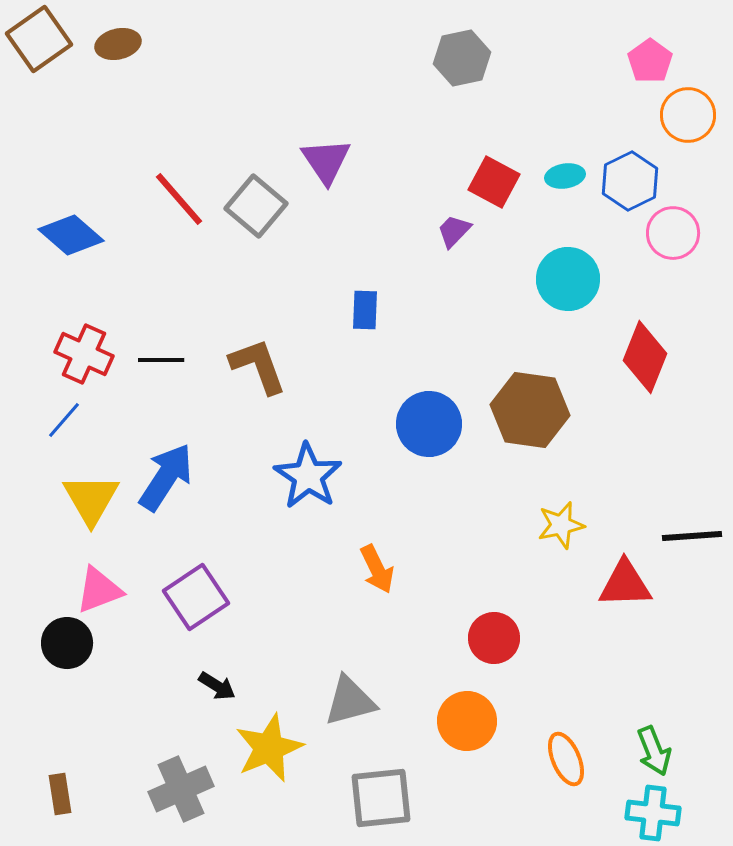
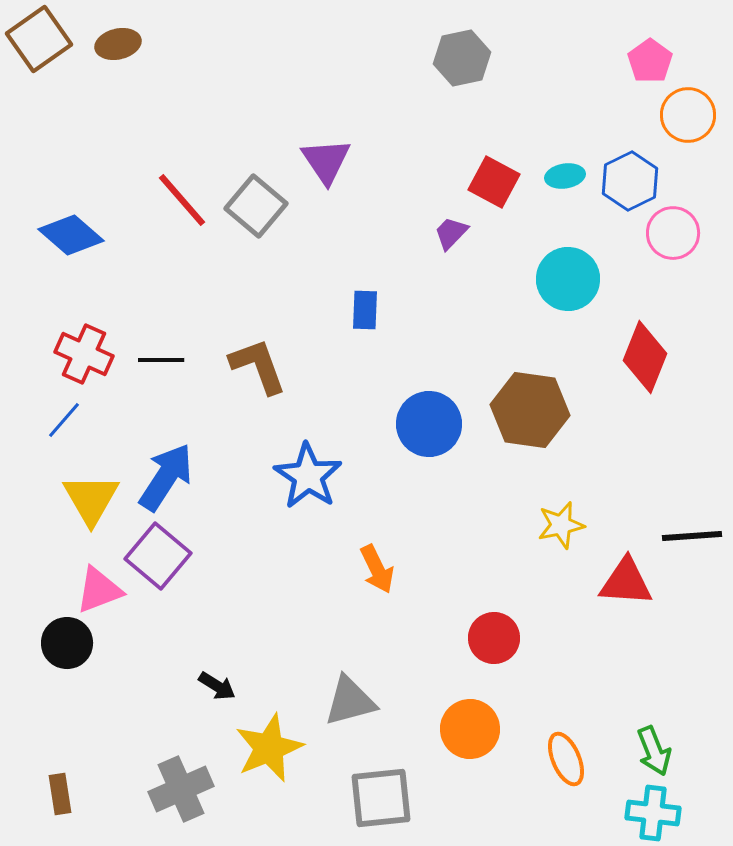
red line at (179, 199): moved 3 px right, 1 px down
purple trapezoid at (454, 231): moved 3 px left, 2 px down
red triangle at (625, 584): moved 1 px right, 2 px up; rotated 6 degrees clockwise
purple square at (196, 597): moved 38 px left, 41 px up; rotated 16 degrees counterclockwise
orange circle at (467, 721): moved 3 px right, 8 px down
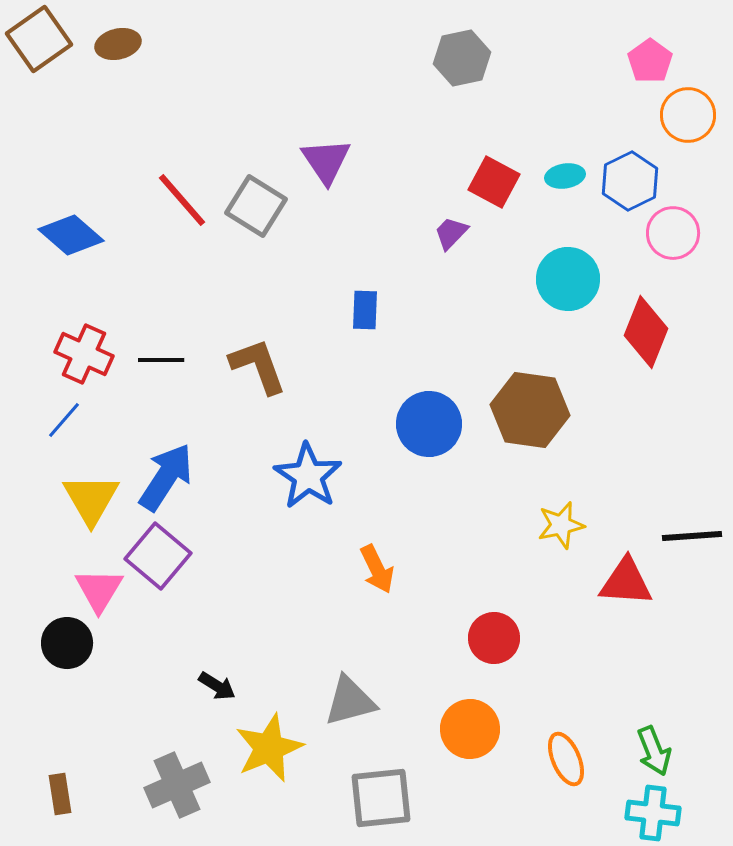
gray square at (256, 206): rotated 8 degrees counterclockwise
red diamond at (645, 357): moved 1 px right, 25 px up
pink triangle at (99, 590): rotated 38 degrees counterclockwise
gray cross at (181, 789): moved 4 px left, 4 px up
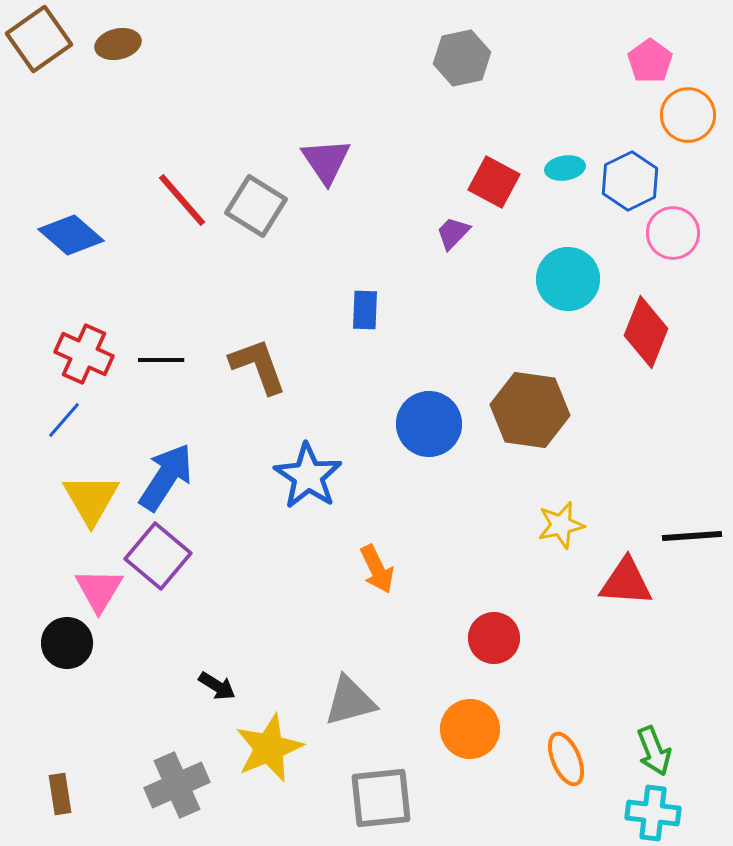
cyan ellipse at (565, 176): moved 8 px up
purple trapezoid at (451, 233): moved 2 px right
